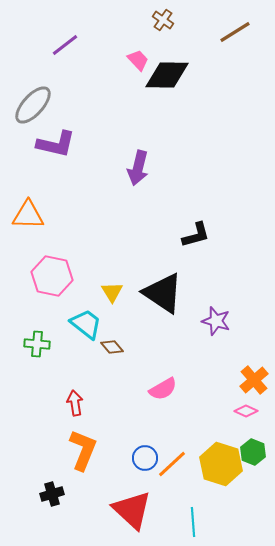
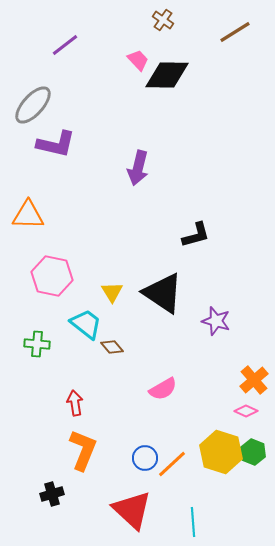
yellow hexagon: moved 12 px up
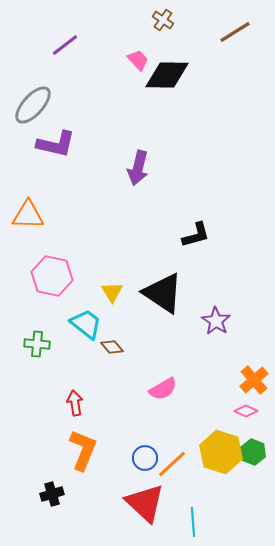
purple star: rotated 16 degrees clockwise
red triangle: moved 13 px right, 7 px up
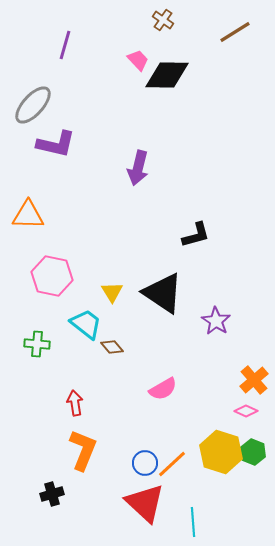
purple line: rotated 36 degrees counterclockwise
blue circle: moved 5 px down
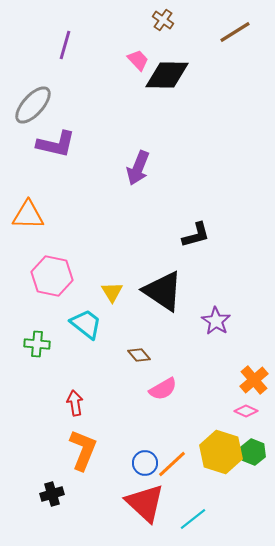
purple arrow: rotated 8 degrees clockwise
black triangle: moved 2 px up
brown diamond: moved 27 px right, 8 px down
cyan line: moved 3 px up; rotated 56 degrees clockwise
